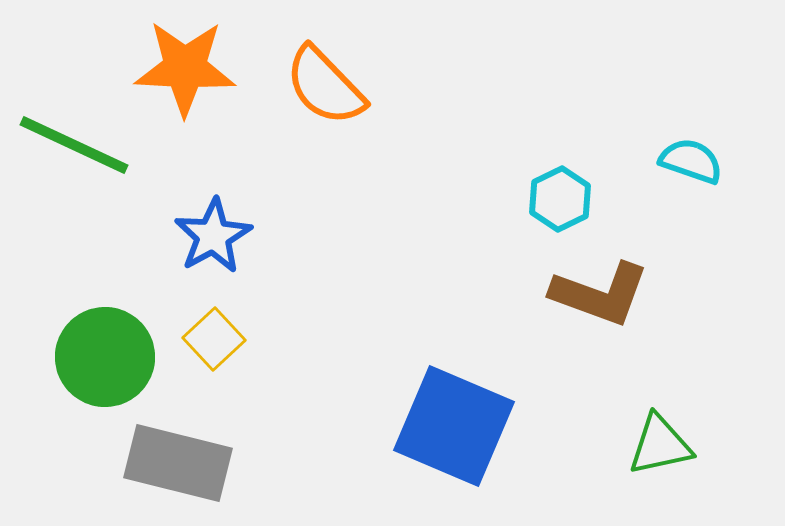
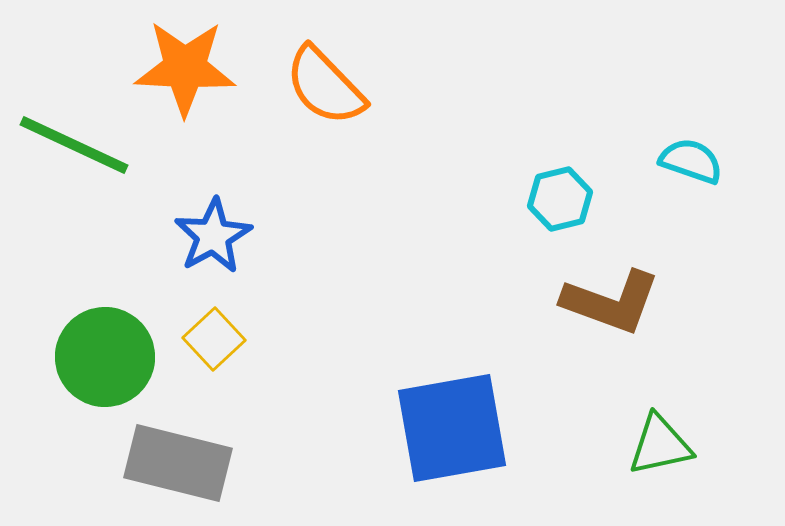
cyan hexagon: rotated 12 degrees clockwise
brown L-shape: moved 11 px right, 8 px down
blue square: moved 2 px left, 2 px down; rotated 33 degrees counterclockwise
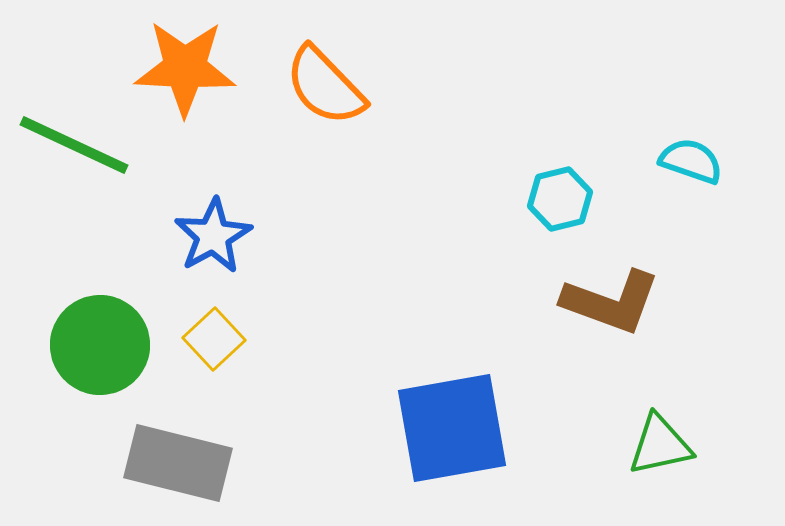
green circle: moved 5 px left, 12 px up
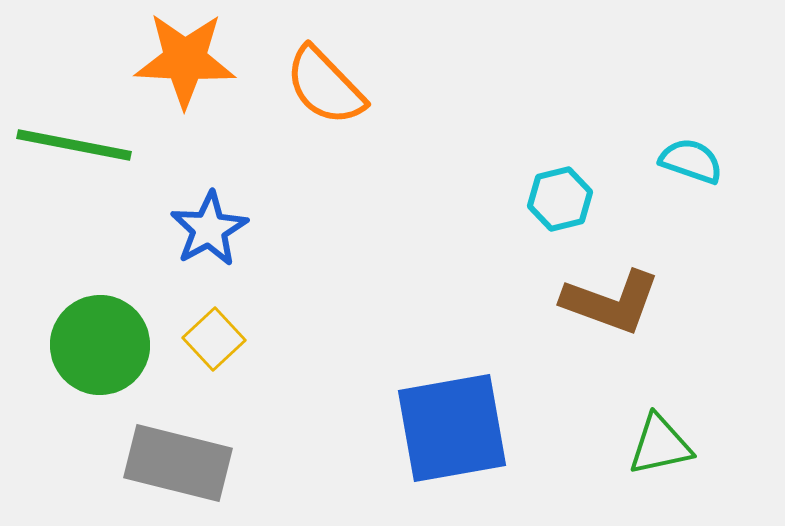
orange star: moved 8 px up
green line: rotated 14 degrees counterclockwise
blue star: moved 4 px left, 7 px up
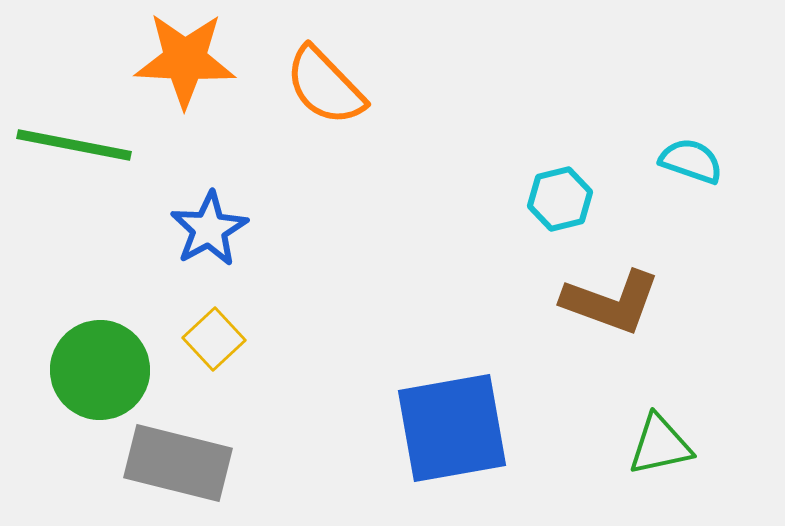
green circle: moved 25 px down
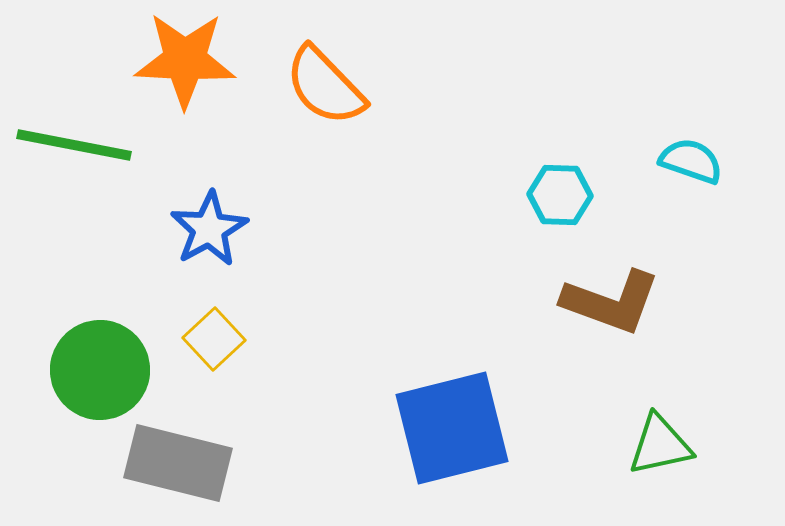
cyan hexagon: moved 4 px up; rotated 16 degrees clockwise
blue square: rotated 4 degrees counterclockwise
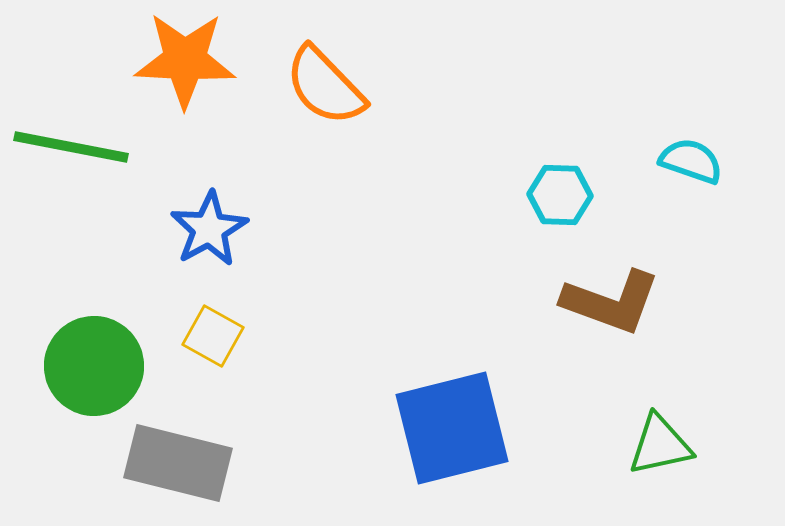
green line: moved 3 px left, 2 px down
yellow square: moved 1 px left, 3 px up; rotated 18 degrees counterclockwise
green circle: moved 6 px left, 4 px up
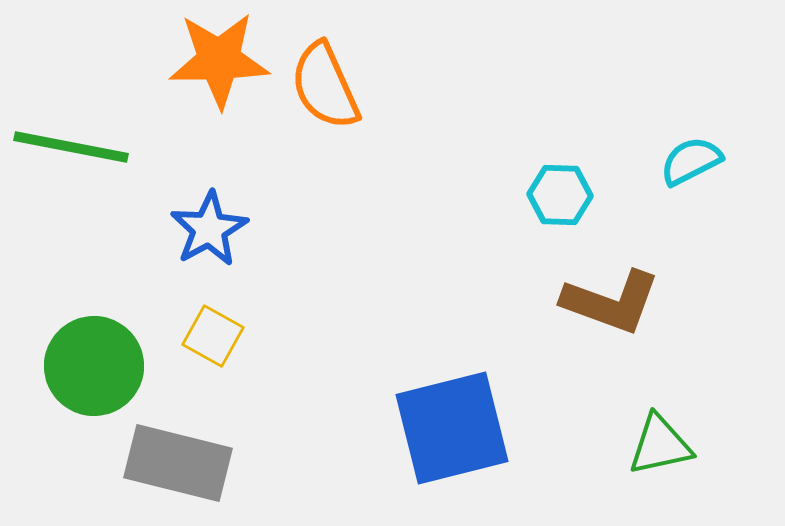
orange star: moved 34 px right; rotated 4 degrees counterclockwise
orange semicircle: rotated 20 degrees clockwise
cyan semicircle: rotated 46 degrees counterclockwise
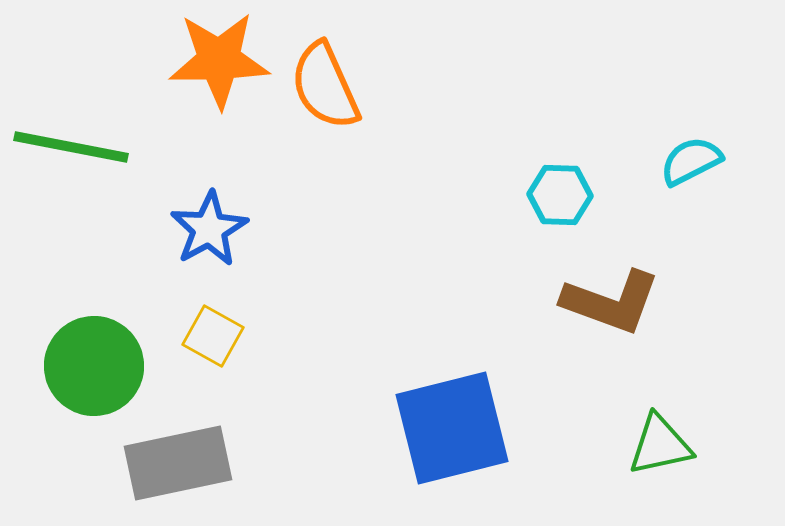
gray rectangle: rotated 26 degrees counterclockwise
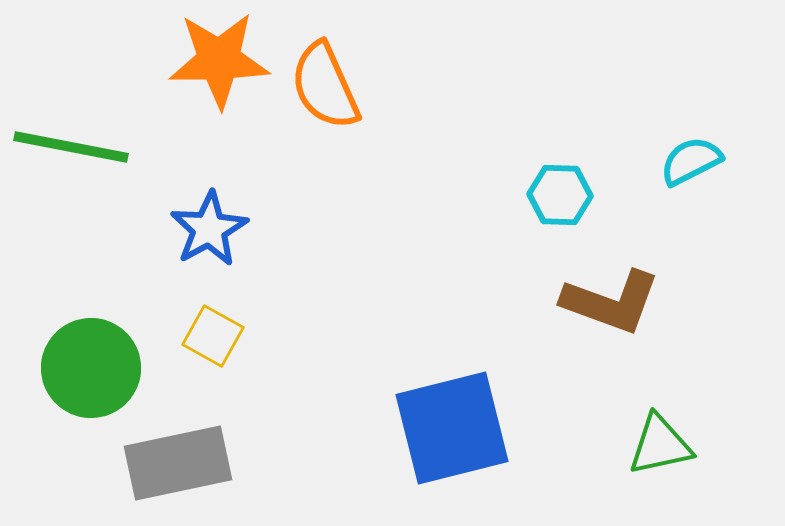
green circle: moved 3 px left, 2 px down
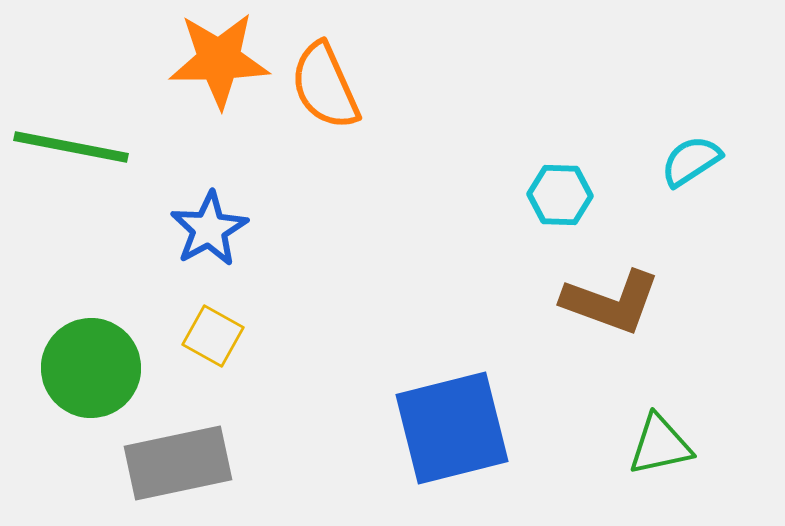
cyan semicircle: rotated 6 degrees counterclockwise
